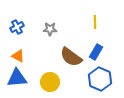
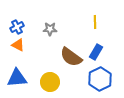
orange triangle: moved 11 px up
blue hexagon: rotated 10 degrees clockwise
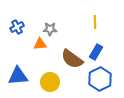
orange triangle: moved 22 px right, 1 px up; rotated 32 degrees counterclockwise
brown semicircle: moved 1 px right, 2 px down
blue triangle: moved 1 px right, 2 px up
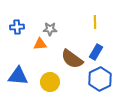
blue cross: rotated 24 degrees clockwise
blue triangle: rotated 10 degrees clockwise
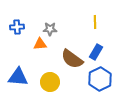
blue triangle: moved 1 px down
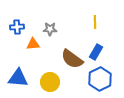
orange triangle: moved 7 px left
blue triangle: moved 1 px down
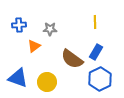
blue cross: moved 2 px right, 2 px up
orange triangle: moved 1 px right, 2 px down; rotated 32 degrees counterclockwise
blue triangle: rotated 15 degrees clockwise
yellow circle: moved 3 px left
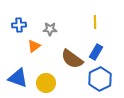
yellow circle: moved 1 px left, 1 px down
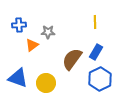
gray star: moved 2 px left, 3 px down
orange triangle: moved 2 px left, 1 px up
brown semicircle: rotated 90 degrees clockwise
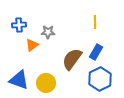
blue triangle: moved 1 px right, 2 px down
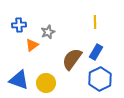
gray star: rotated 24 degrees counterclockwise
